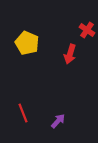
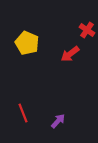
red arrow: rotated 36 degrees clockwise
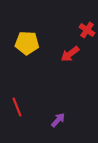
yellow pentagon: rotated 20 degrees counterclockwise
red line: moved 6 px left, 6 px up
purple arrow: moved 1 px up
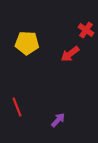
red cross: moved 1 px left
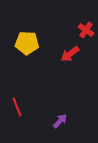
purple arrow: moved 2 px right, 1 px down
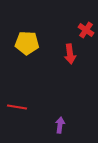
red arrow: rotated 60 degrees counterclockwise
red line: rotated 60 degrees counterclockwise
purple arrow: moved 4 px down; rotated 35 degrees counterclockwise
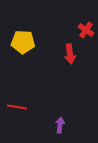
yellow pentagon: moved 4 px left, 1 px up
